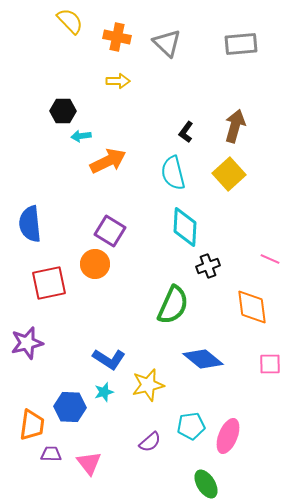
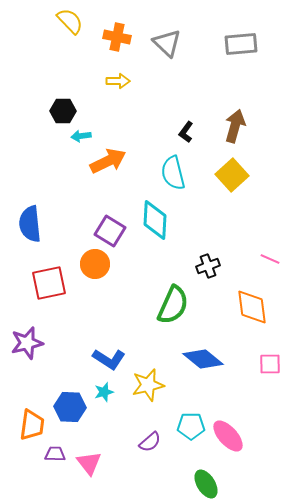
yellow square: moved 3 px right, 1 px down
cyan diamond: moved 30 px left, 7 px up
cyan pentagon: rotated 8 degrees clockwise
pink ellipse: rotated 64 degrees counterclockwise
purple trapezoid: moved 4 px right
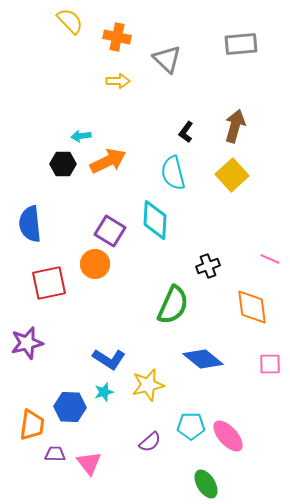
gray triangle: moved 16 px down
black hexagon: moved 53 px down
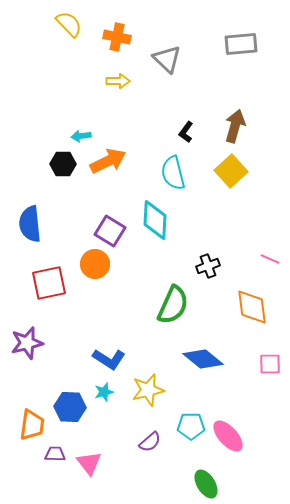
yellow semicircle: moved 1 px left, 3 px down
yellow square: moved 1 px left, 4 px up
yellow star: moved 5 px down
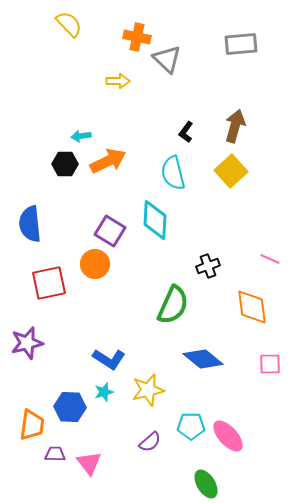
orange cross: moved 20 px right
black hexagon: moved 2 px right
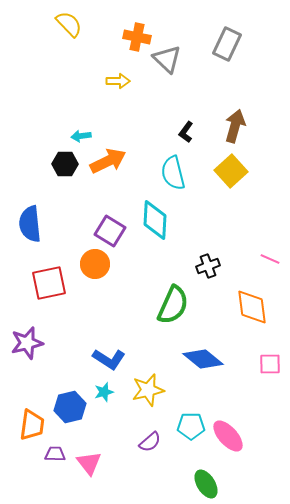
gray rectangle: moved 14 px left; rotated 60 degrees counterclockwise
blue hexagon: rotated 16 degrees counterclockwise
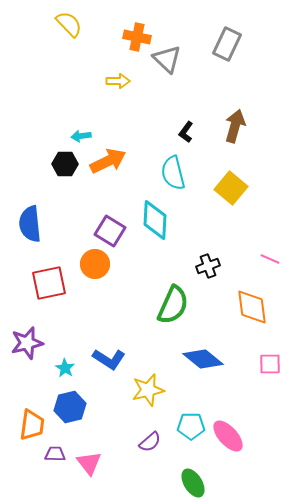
yellow square: moved 17 px down; rotated 8 degrees counterclockwise
cyan star: moved 39 px left, 24 px up; rotated 24 degrees counterclockwise
green ellipse: moved 13 px left, 1 px up
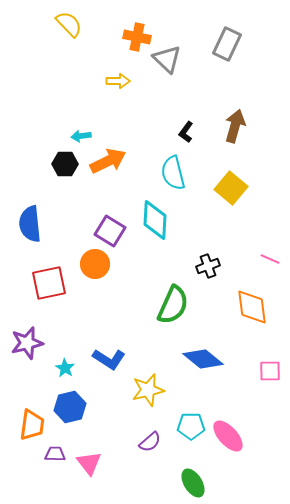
pink square: moved 7 px down
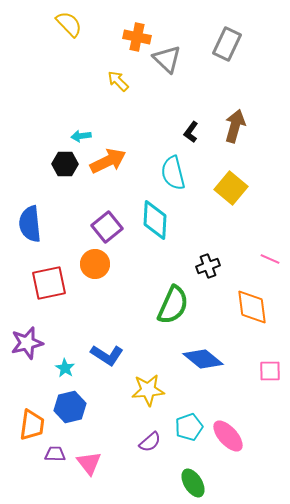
yellow arrow: rotated 135 degrees counterclockwise
black L-shape: moved 5 px right
purple square: moved 3 px left, 4 px up; rotated 20 degrees clockwise
blue L-shape: moved 2 px left, 4 px up
yellow star: rotated 8 degrees clockwise
cyan pentagon: moved 2 px left, 1 px down; rotated 20 degrees counterclockwise
